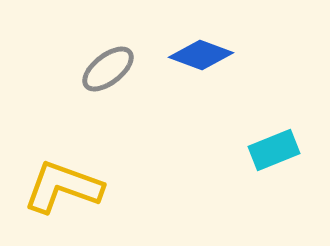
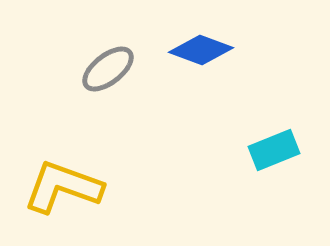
blue diamond: moved 5 px up
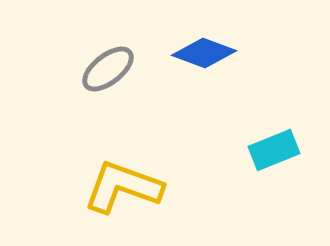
blue diamond: moved 3 px right, 3 px down
yellow L-shape: moved 60 px right
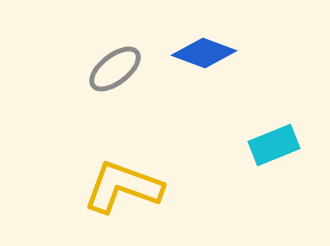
gray ellipse: moved 7 px right
cyan rectangle: moved 5 px up
